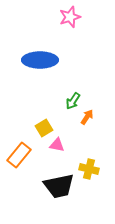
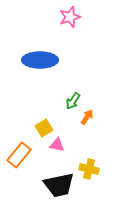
black trapezoid: moved 1 px up
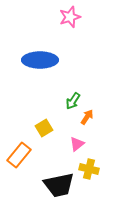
pink triangle: moved 20 px right, 1 px up; rotated 49 degrees counterclockwise
